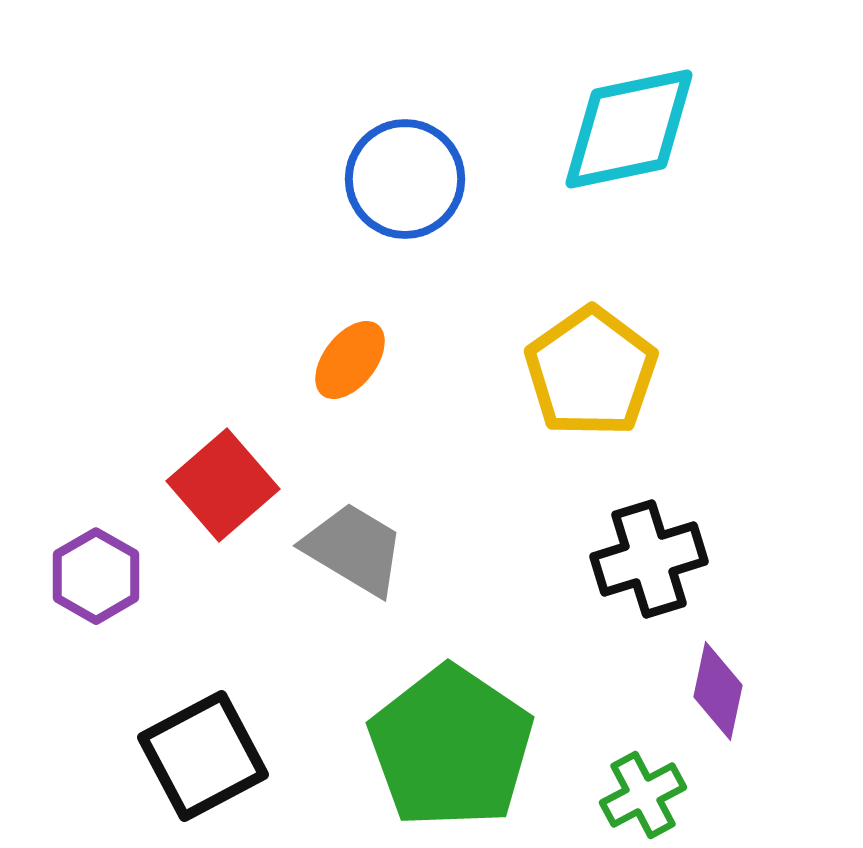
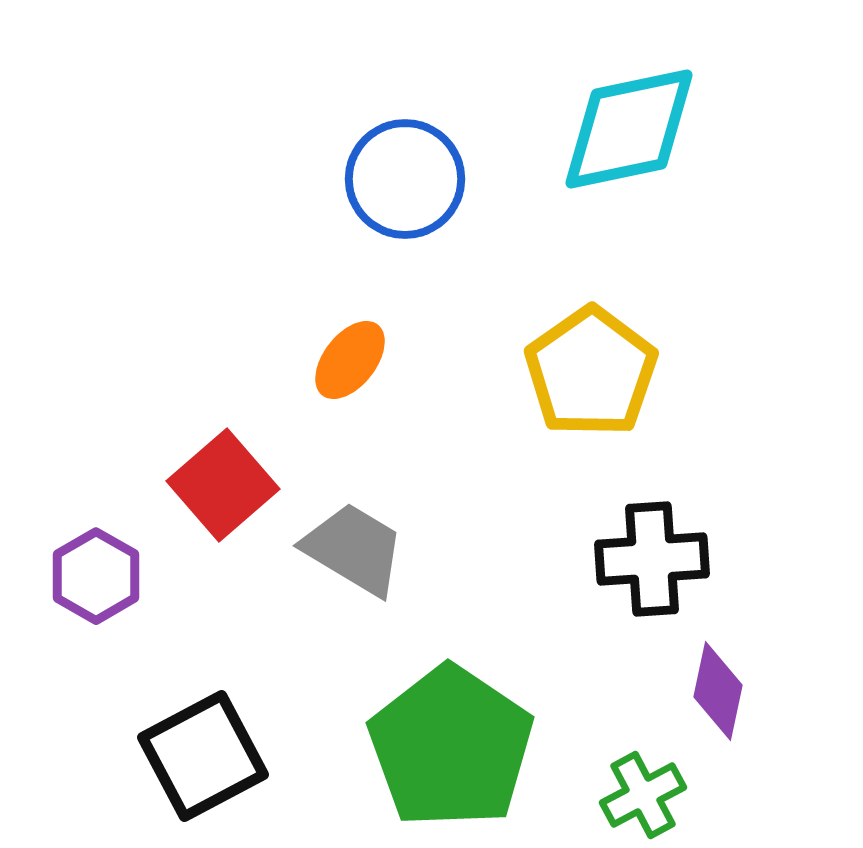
black cross: moved 3 px right; rotated 13 degrees clockwise
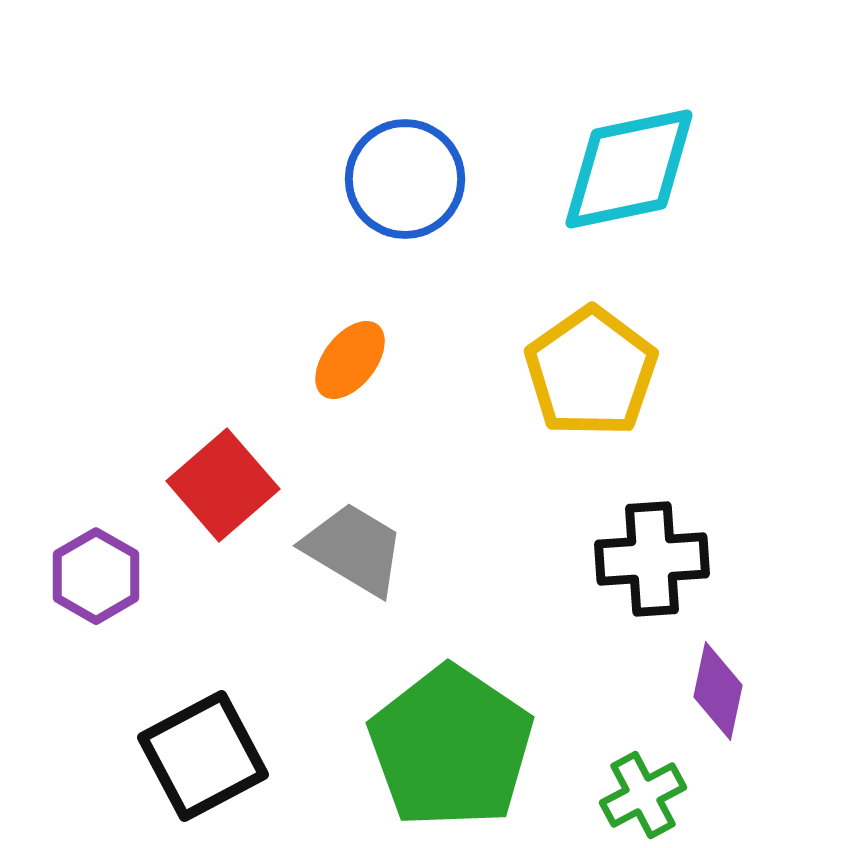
cyan diamond: moved 40 px down
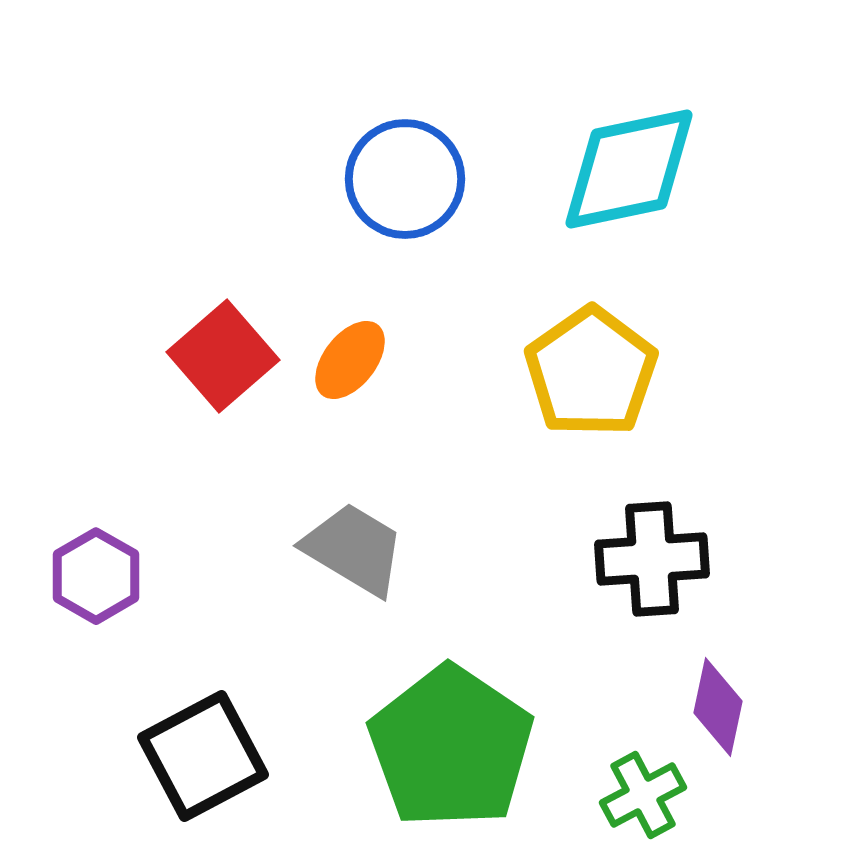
red square: moved 129 px up
purple diamond: moved 16 px down
